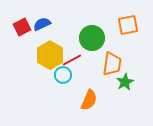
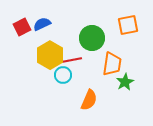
red line: rotated 18 degrees clockwise
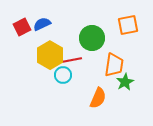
orange trapezoid: moved 2 px right, 1 px down
orange semicircle: moved 9 px right, 2 px up
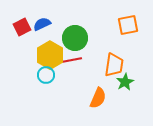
green circle: moved 17 px left
cyan circle: moved 17 px left
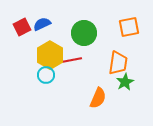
orange square: moved 1 px right, 2 px down
green circle: moved 9 px right, 5 px up
orange trapezoid: moved 4 px right, 2 px up
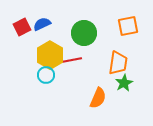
orange square: moved 1 px left, 1 px up
green star: moved 1 px left, 1 px down
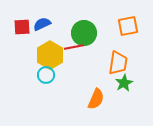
red square: rotated 24 degrees clockwise
red line: moved 2 px right, 13 px up
orange semicircle: moved 2 px left, 1 px down
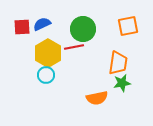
green circle: moved 1 px left, 4 px up
yellow hexagon: moved 2 px left, 2 px up
green star: moved 2 px left; rotated 18 degrees clockwise
orange semicircle: moved 1 px right, 1 px up; rotated 55 degrees clockwise
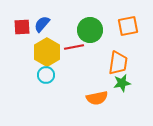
blue semicircle: rotated 24 degrees counterclockwise
green circle: moved 7 px right, 1 px down
yellow hexagon: moved 1 px left, 1 px up
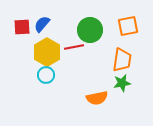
orange trapezoid: moved 4 px right, 3 px up
